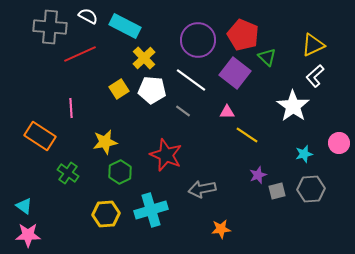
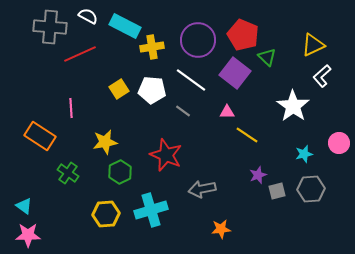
yellow cross: moved 8 px right, 11 px up; rotated 35 degrees clockwise
white L-shape: moved 7 px right
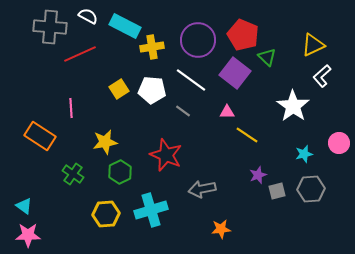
green cross: moved 5 px right, 1 px down
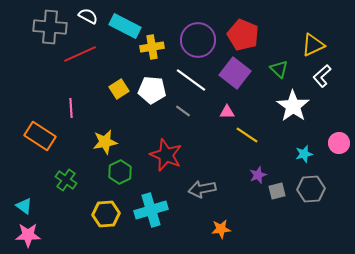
green triangle: moved 12 px right, 12 px down
green cross: moved 7 px left, 6 px down
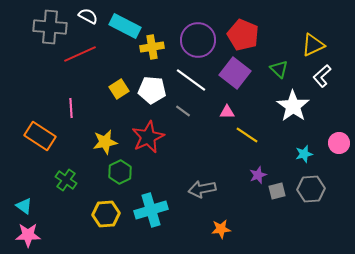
red star: moved 18 px left, 18 px up; rotated 24 degrees clockwise
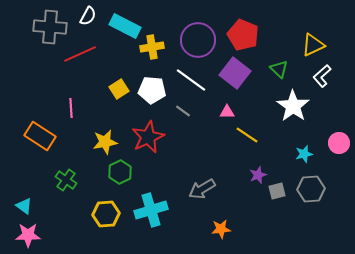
white semicircle: rotated 90 degrees clockwise
gray arrow: rotated 20 degrees counterclockwise
